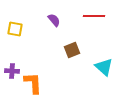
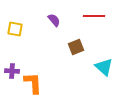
brown square: moved 4 px right, 3 px up
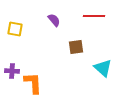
brown square: rotated 14 degrees clockwise
cyan triangle: moved 1 px left, 1 px down
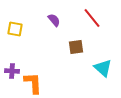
red line: moved 2 px left, 2 px down; rotated 50 degrees clockwise
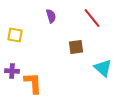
purple semicircle: moved 3 px left, 4 px up; rotated 24 degrees clockwise
yellow square: moved 6 px down
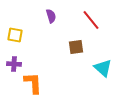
red line: moved 1 px left, 2 px down
purple cross: moved 2 px right, 7 px up
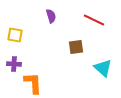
red line: moved 3 px right; rotated 25 degrees counterclockwise
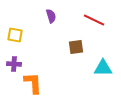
cyan triangle: rotated 42 degrees counterclockwise
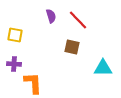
red line: moved 16 px left; rotated 20 degrees clockwise
brown square: moved 4 px left; rotated 21 degrees clockwise
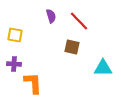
red line: moved 1 px right, 1 px down
